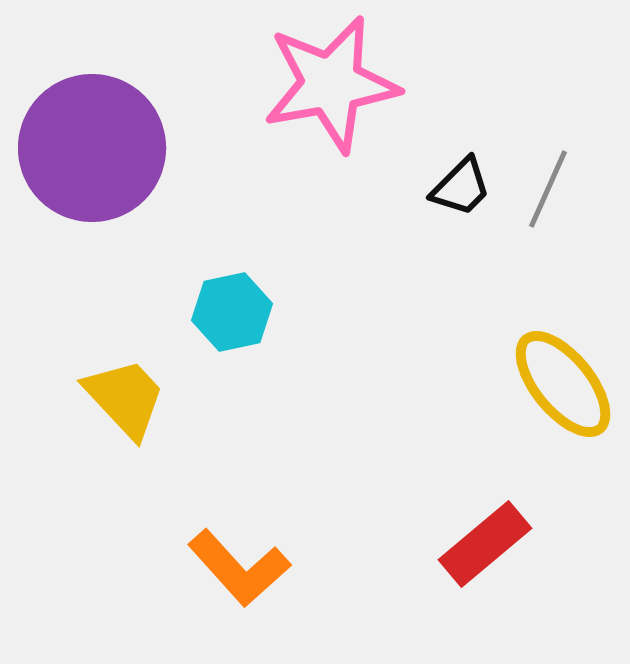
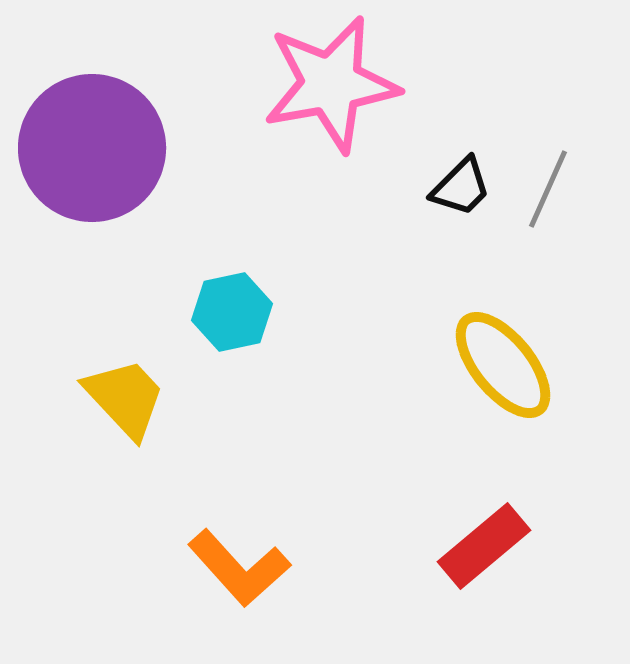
yellow ellipse: moved 60 px left, 19 px up
red rectangle: moved 1 px left, 2 px down
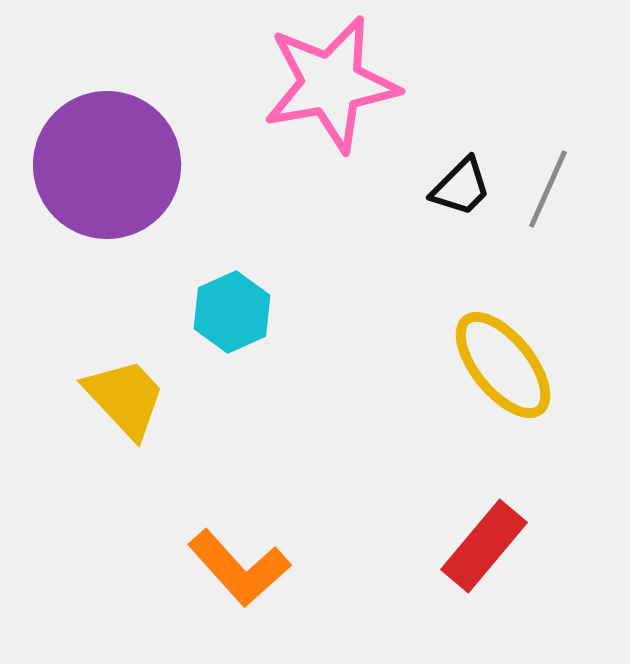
purple circle: moved 15 px right, 17 px down
cyan hexagon: rotated 12 degrees counterclockwise
red rectangle: rotated 10 degrees counterclockwise
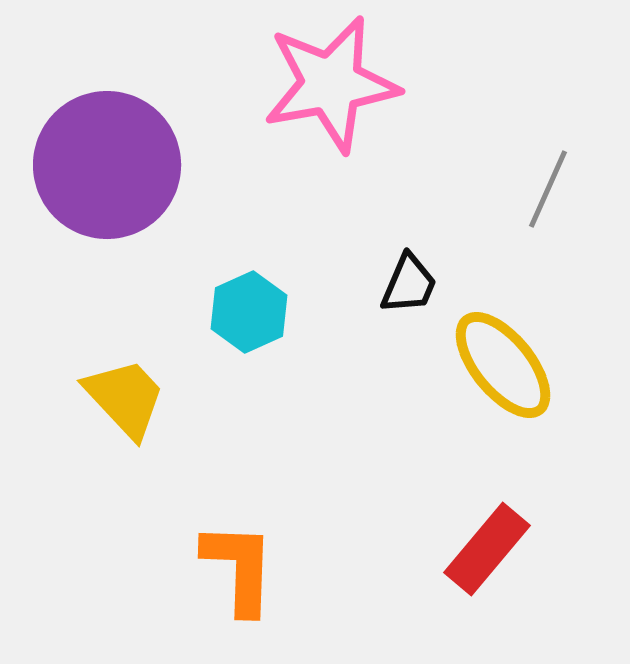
black trapezoid: moved 52 px left, 97 px down; rotated 22 degrees counterclockwise
cyan hexagon: moved 17 px right
red rectangle: moved 3 px right, 3 px down
orange L-shape: rotated 136 degrees counterclockwise
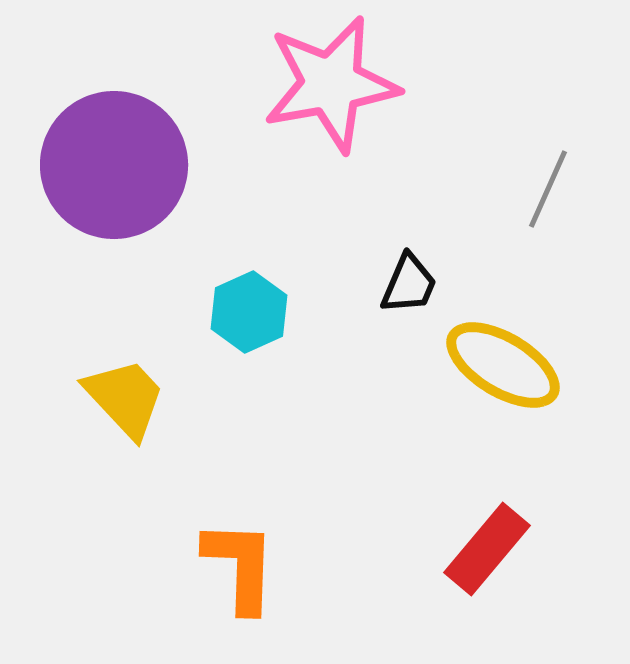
purple circle: moved 7 px right
yellow ellipse: rotated 20 degrees counterclockwise
orange L-shape: moved 1 px right, 2 px up
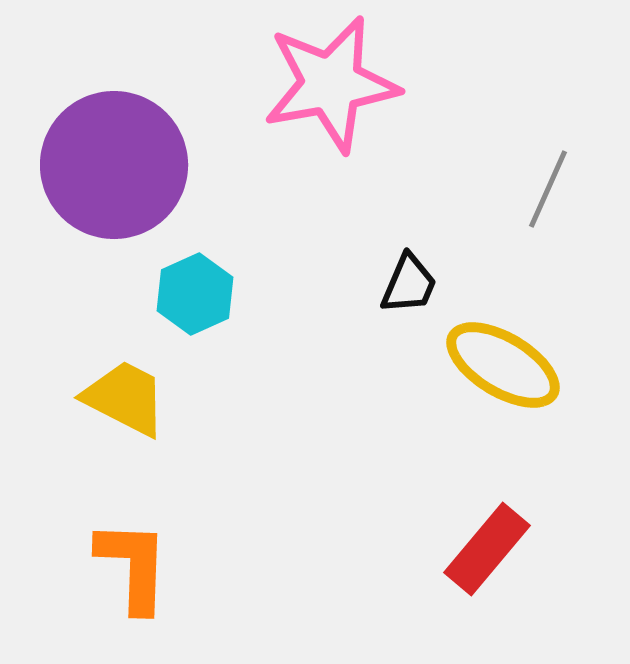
cyan hexagon: moved 54 px left, 18 px up
yellow trapezoid: rotated 20 degrees counterclockwise
orange L-shape: moved 107 px left
